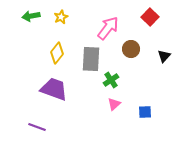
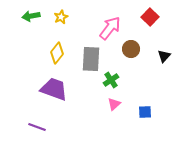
pink arrow: moved 2 px right
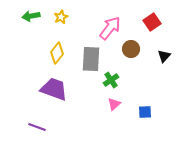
red square: moved 2 px right, 5 px down; rotated 12 degrees clockwise
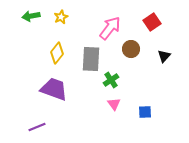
pink triangle: rotated 24 degrees counterclockwise
purple line: rotated 42 degrees counterclockwise
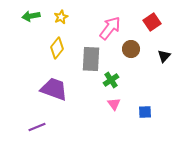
yellow diamond: moved 5 px up
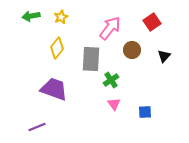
brown circle: moved 1 px right, 1 px down
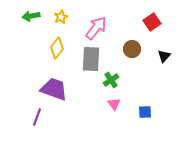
pink arrow: moved 14 px left
brown circle: moved 1 px up
purple line: moved 10 px up; rotated 48 degrees counterclockwise
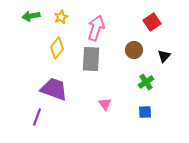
pink arrow: rotated 20 degrees counterclockwise
brown circle: moved 2 px right, 1 px down
green cross: moved 35 px right, 2 px down
pink triangle: moved 9 px left
